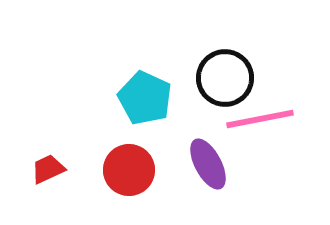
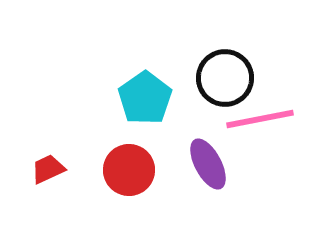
cyan pentagon: rotated 12 degrees clockwise
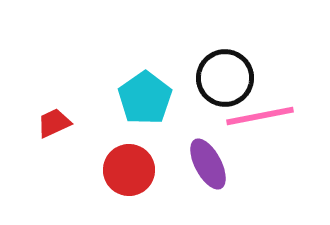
pink line: moved 3 px up
red trapezoid: moved 6 px right, 46 px up
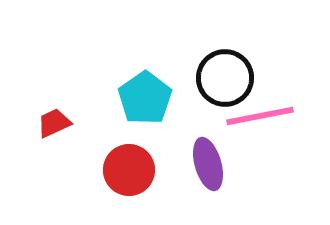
purple ellipse: rotated 12 degrees clockwise
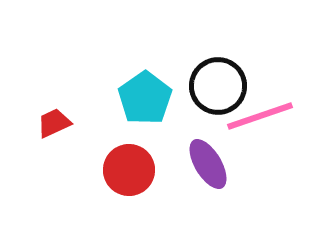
black circle: moved 7 px left, 8 px down
pink line: rotated 8 degrees counterclockwise
purple ellipse: rotated 15 degrees counterclockwise
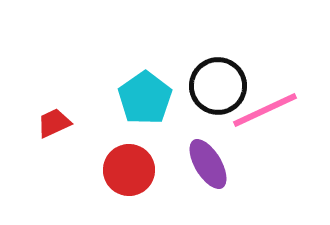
pink line: moved 5 px right, 6 px up; rotated 6 degrees counterclockwise
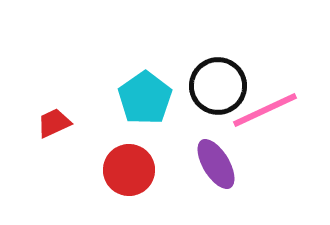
purple ellipse: moved 8 px right
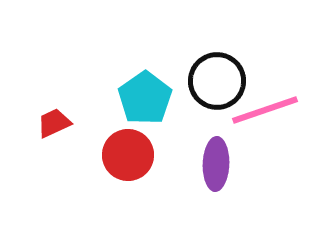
black circle: moved 1 px left, 5 px up
pink line: rotated 6 degrees clockwise
purple ellipse: rotated 33 degrees clockwise
red circle: moved 1 px left, 15 px up
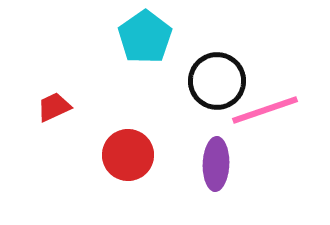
cyan pentagon: moved 61 px up
red trapezoid: moved 16 px up
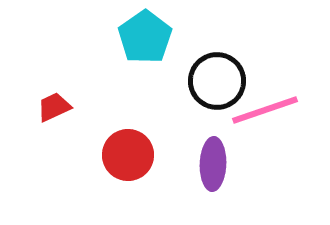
purple ellipse: moved 3 px left
